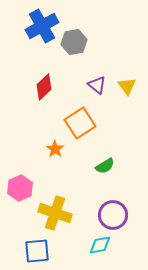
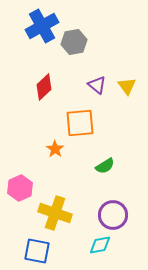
orange square: rotated 28 degrees clockwise
blue square: rotated 16 degrees clockwise
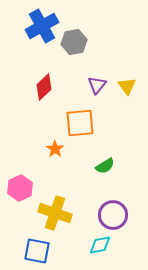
purple triangle: rotated 30 degrees clockwise
